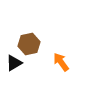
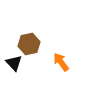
black triangle: rotated 42 degrees counterclockwise
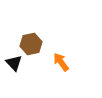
brown hexagon: moved 2 px right
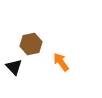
black triangle: moved 4 px down
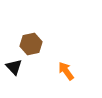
orange arrow: moved 5 px right, 9 px down
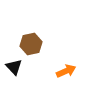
orange arrow: rotated 102 degrees clockwise
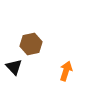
orange arrow: rotated 48 degrees counterclockwise
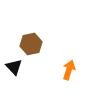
orange arrow: moved 3 px right, 1 px up
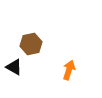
black triangle: rotated 18 degrees counterclockwise
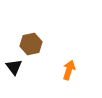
black triangle: rotated 24 degrees clockwise
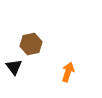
orange arrow: moved 1 px left, 2 px down
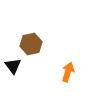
black triangle: moved 1 px left, 1 px up
